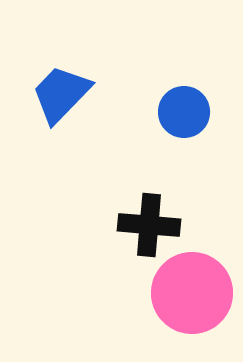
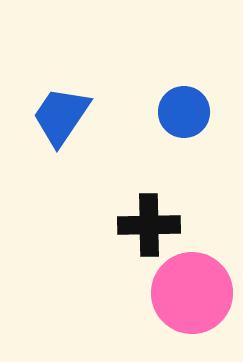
blue trapezoid: moved 22 px down; rotated 10 degrees counterclockwise
black cross: rotated 6 degrees counterclockwise
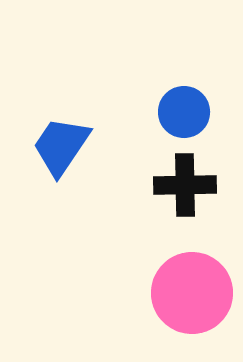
blue trapezoid: moved 30 px down
black cross: moved 36 px right, 40 px up
